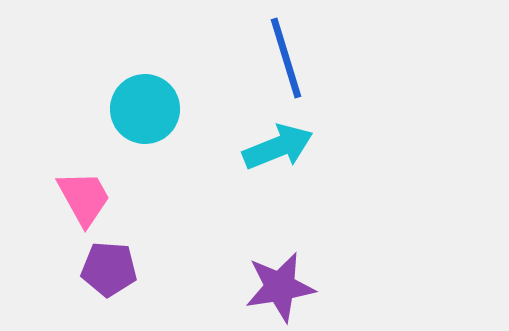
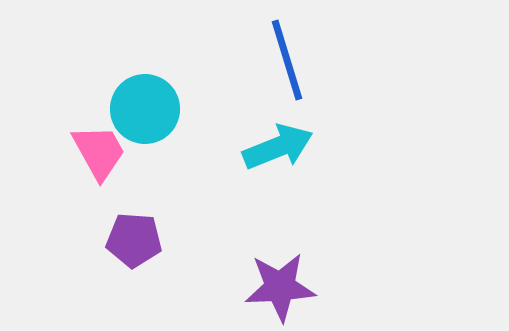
blue line: moved 1 px right, 2 px down
pink trapezoid: moved 15 px right, 46 px up
purple pentagon: moved 25 px right, 29 px up
purple star: rotated 6 degrees clockwise
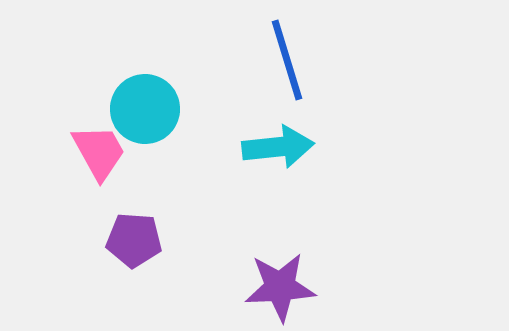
cyan arrow: rotated 16 degrees clockwise
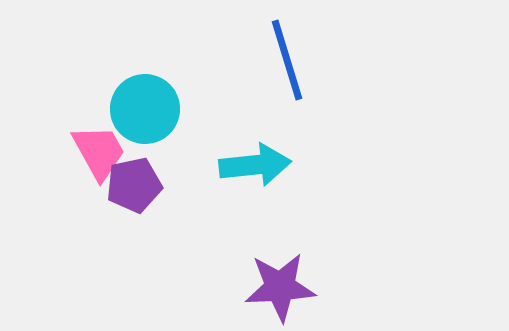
cyan arrow: moved 23 px left, 18 px down
purple pentagon: moved 55 px up; rotated 16 degrees counterclockwise
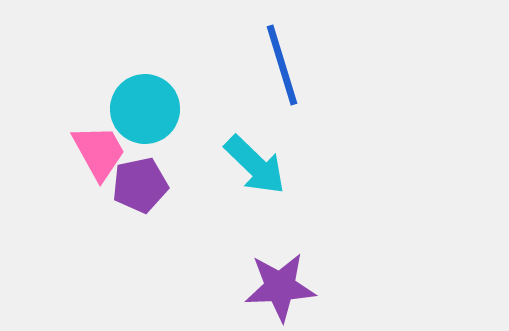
blue line: moved 5 px left, 5 px down
cyan arrow: rotated 50 degrees clockwise
purple pentagon: moved 6 px right
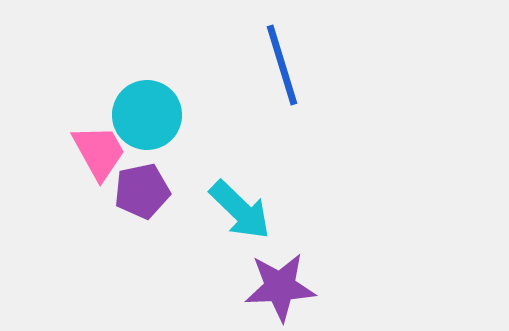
cyan circle: moved 2 px right, 6 px down
cyan arrow: moved 15 px left, 45 px down
purple pentagon: moved 2 px right, 6 px down
